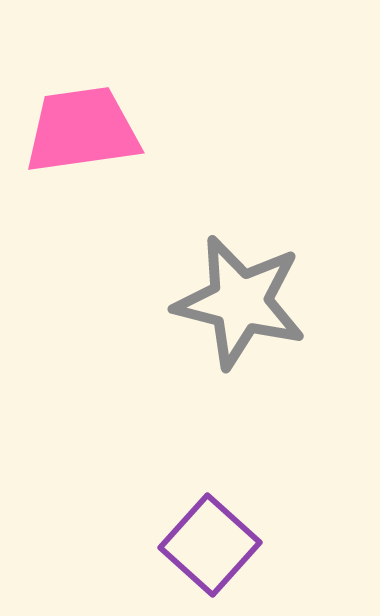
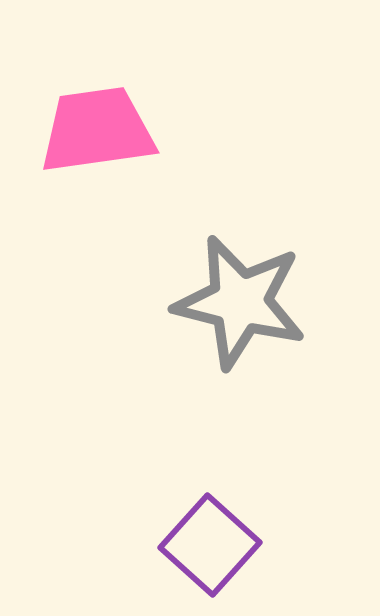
pink trapezoid: moved 15 px right
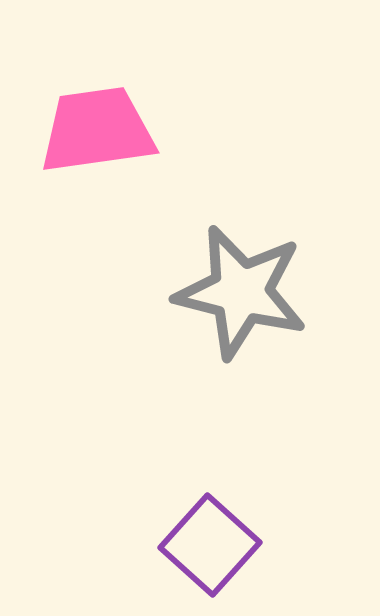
gray star: moved 1 px right, 10 px up
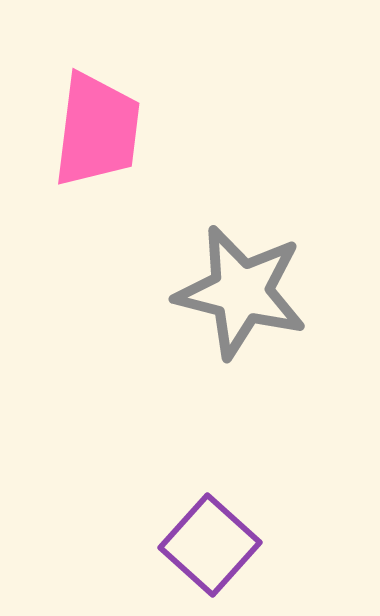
pink trapezoid: rotated 105 degrees clockwise
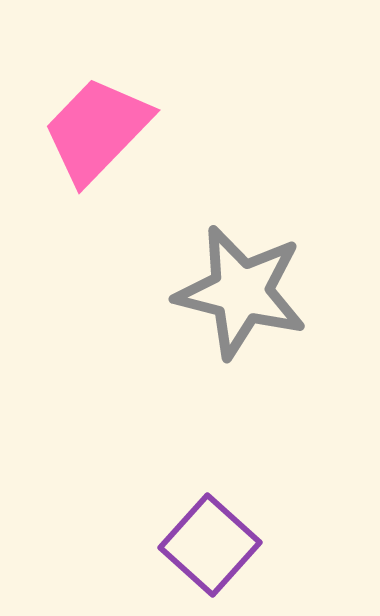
pink trapezoid: rotated 143 degrees counterclockwise
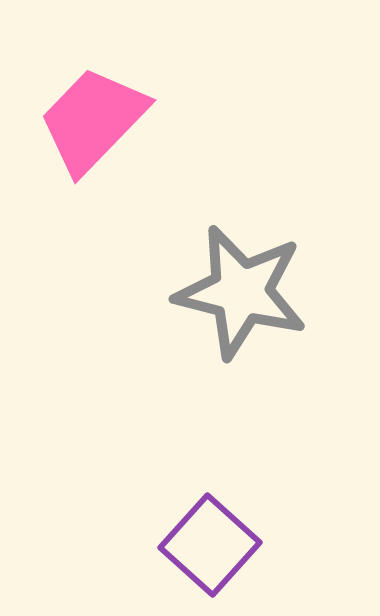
pink trapezoid: moved 4 px left, 10 px up
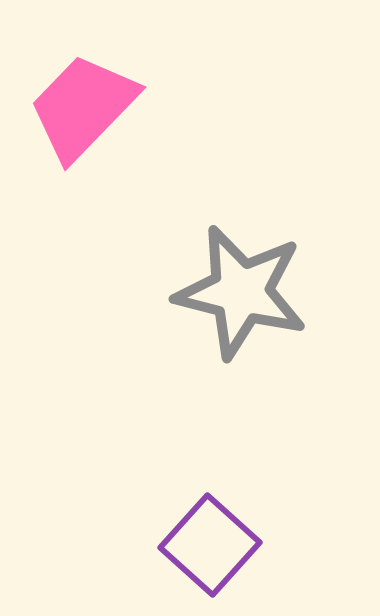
pink trapezoid: moved 10 px left, 13 px up
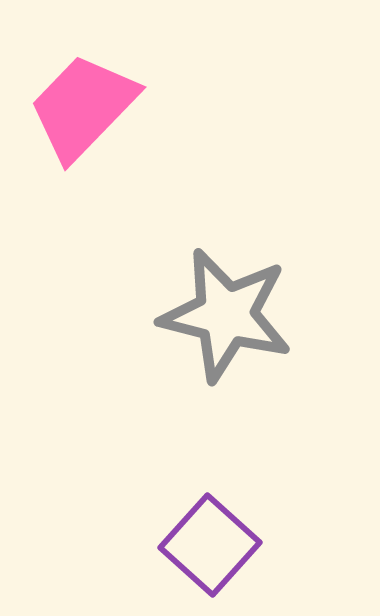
gray star: moved 15 px left, 23 px down
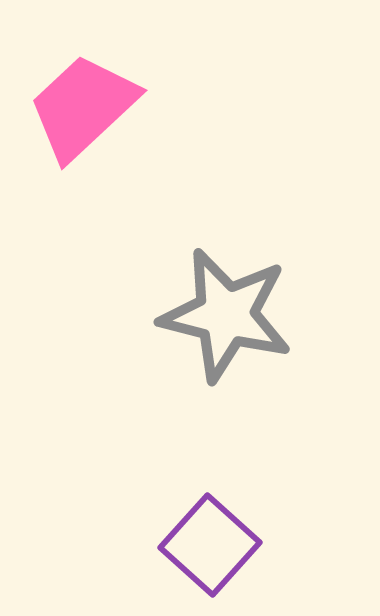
pink trapezoid: rotated 3 degrees clockwise
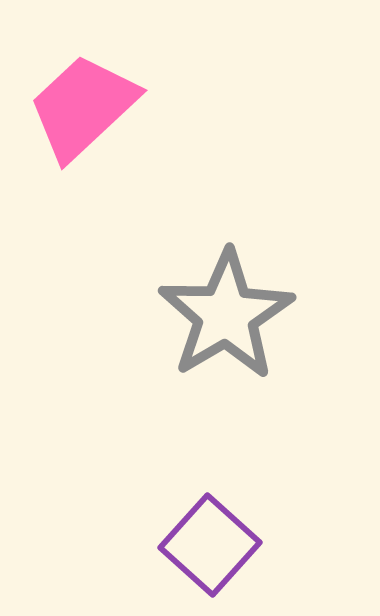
gray star: rotated 27 degrees clockwise
